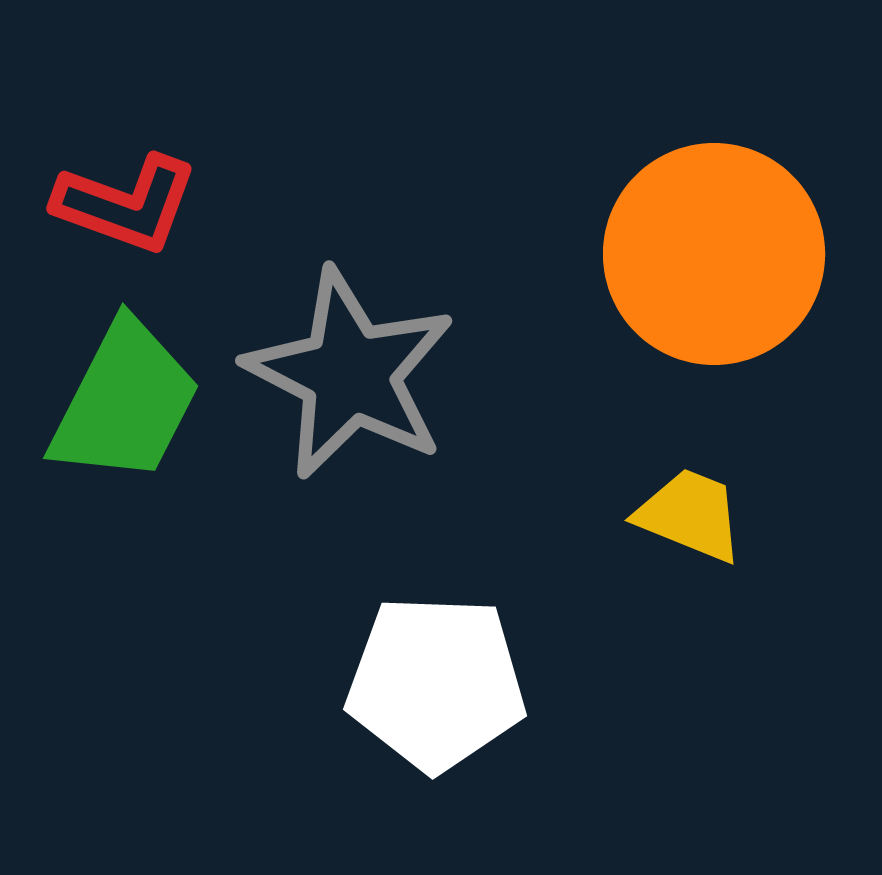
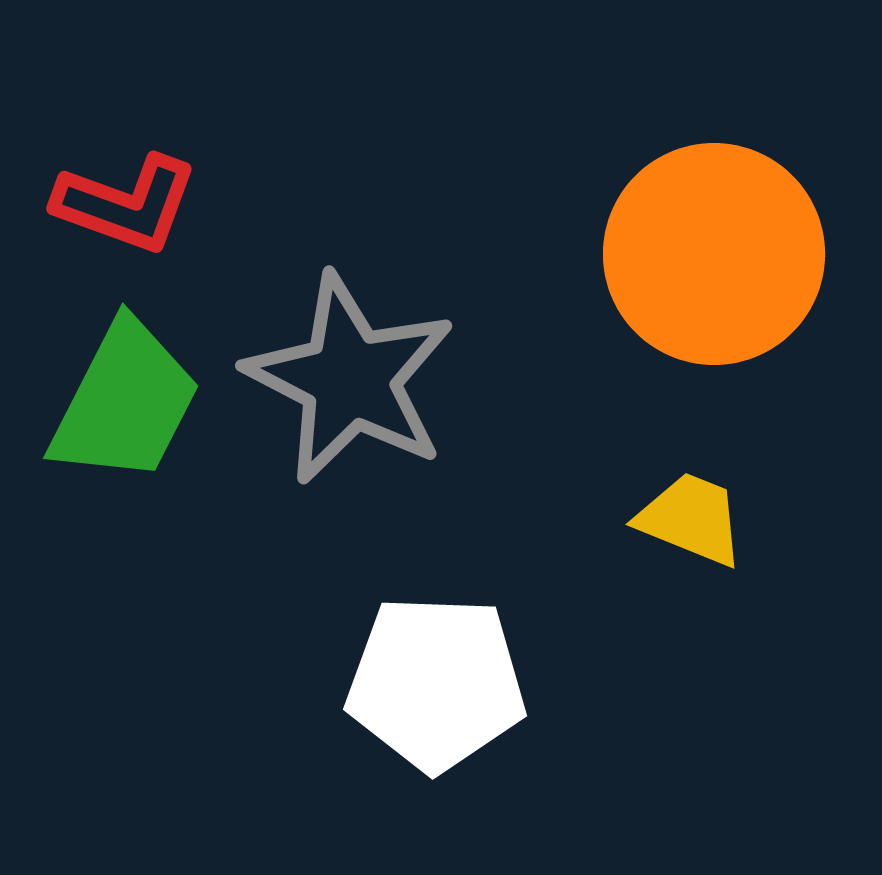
gray star: moved 5 px down
yellow trapezoid: moved 1 px right, 4 px down
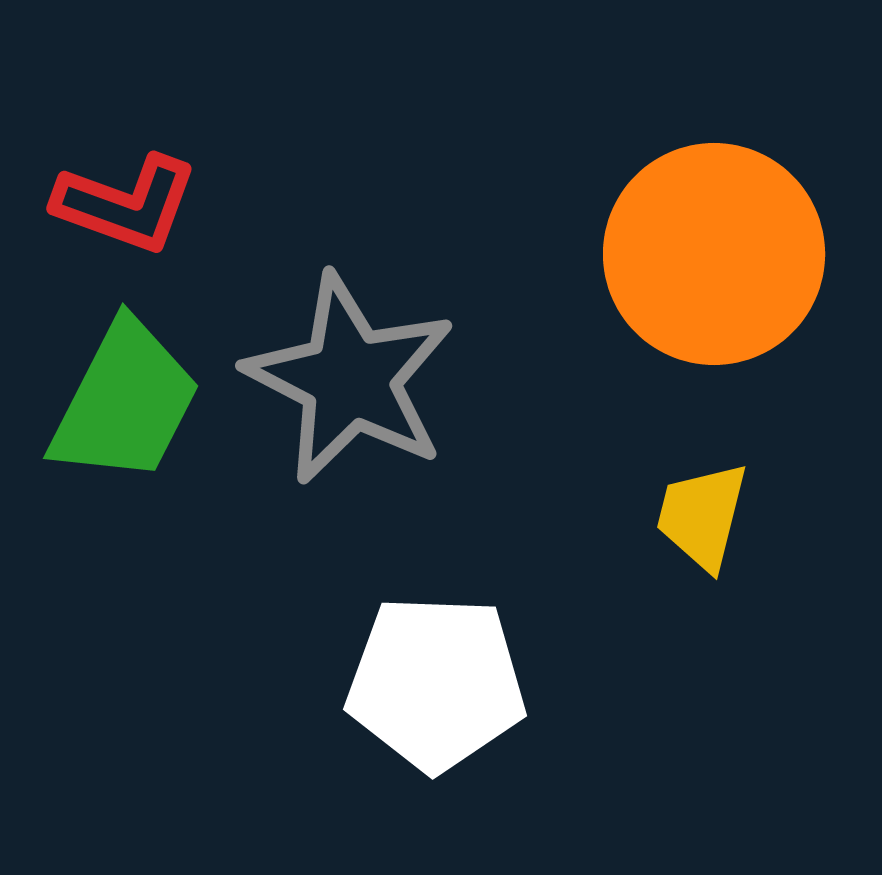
yellow trapezoid: moved 11 px right, 3 px up; rotated 98 degrees counterclockwise
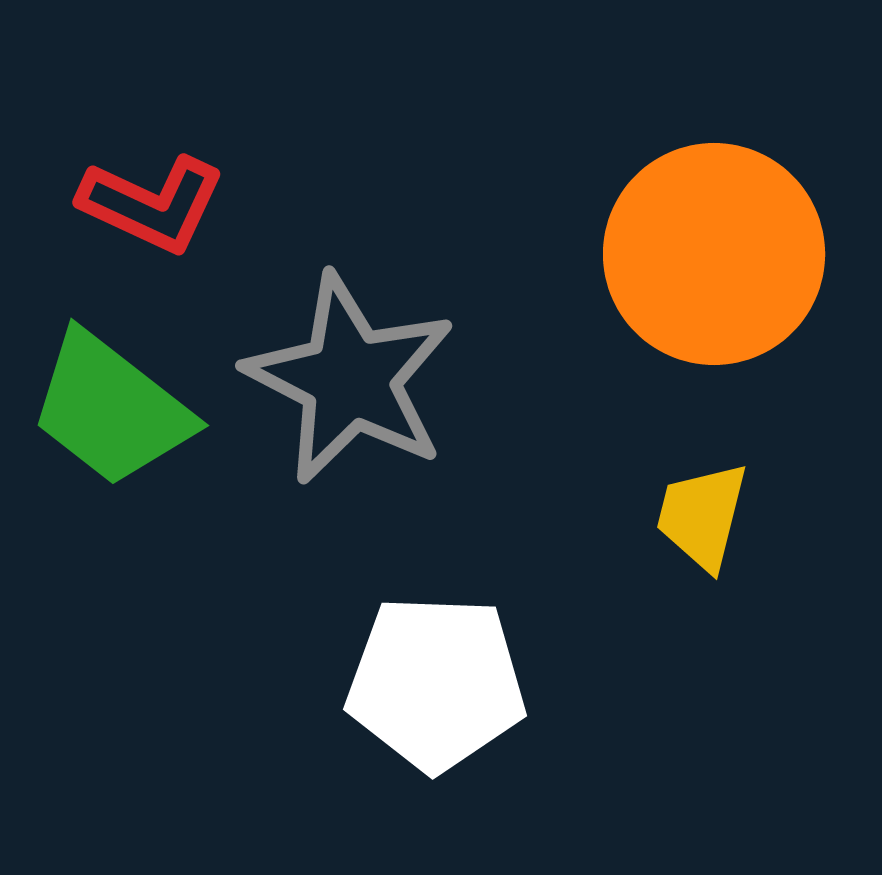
red L-shape: moved 26 px right; rotated 5 degrees clockwise
green trapezoid: moved 14 px left, 7 px down; rotated 101 degrees clockwise
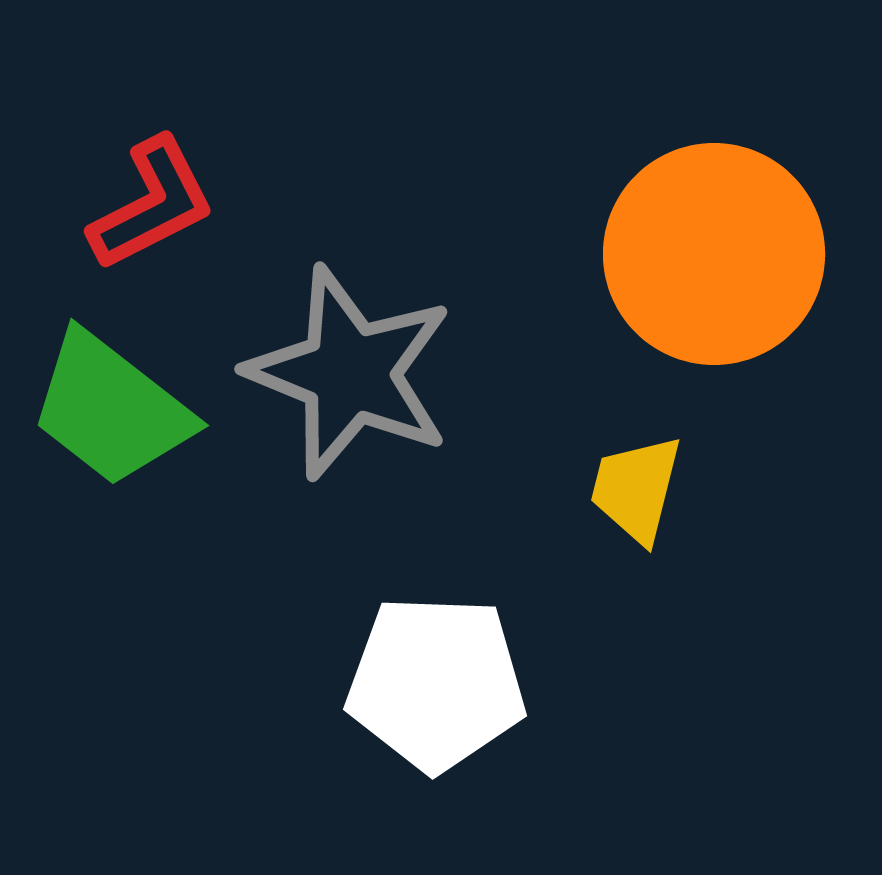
red L-shape: rotated 52 degrees counterclockwise
gray star: moved 6 px up; rotated 5 degrees counterclockwise
yellow trapezoid: moved 66 px left, 27 px up
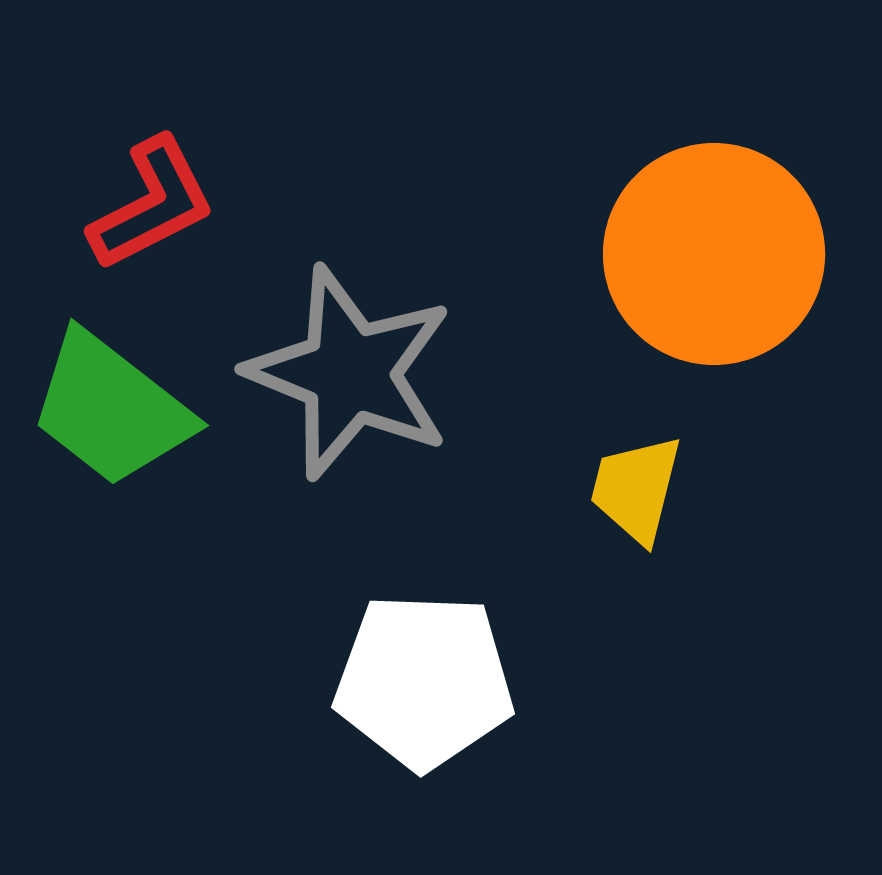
white pentagon: moved 12 px left, 2 px up
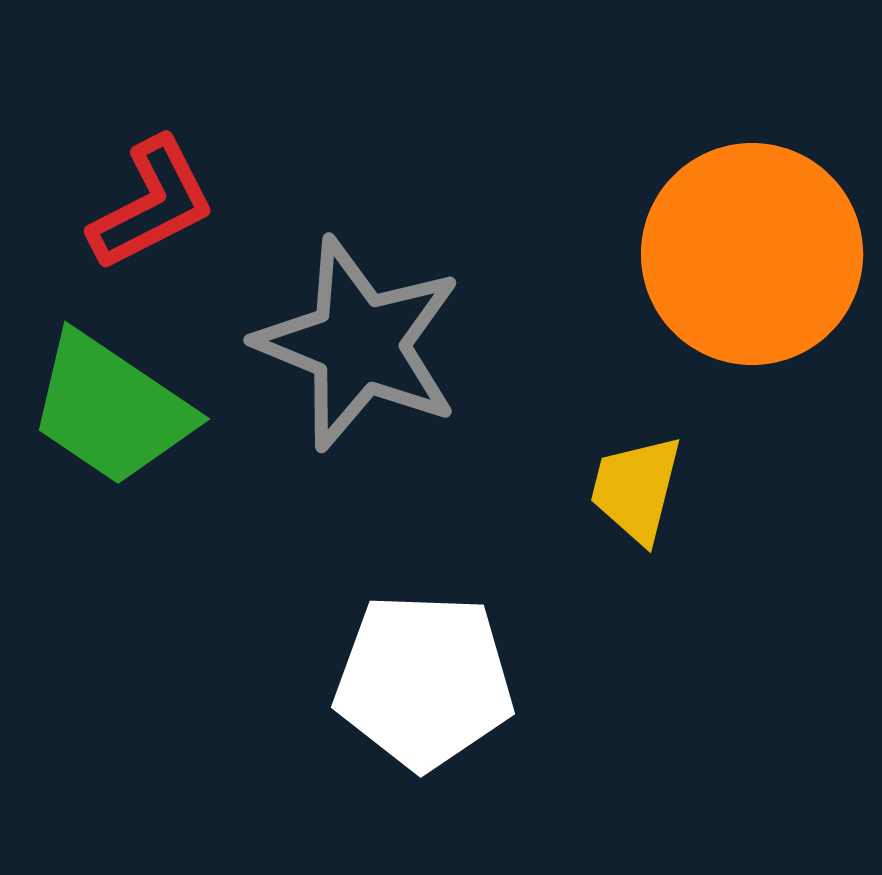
orange circle: moved 38 px right
gray star: moved 9 px right, 29 px up
green trapezoid: rotated 4 degrees counterclockwise
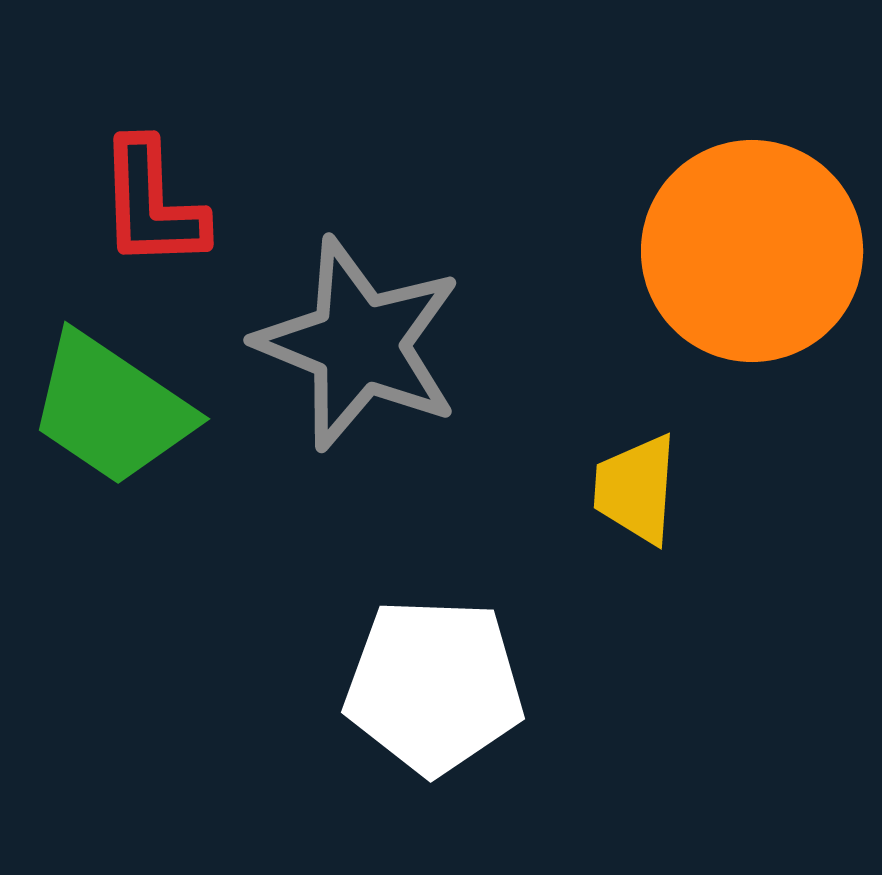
red L-shape: rotated 115 degrees clockwise
orange circle: moved 3 px up
yellow trapezoid: rotated 10 degrees counterclockwise
white pentagon: moved 10 px right, 5 px down
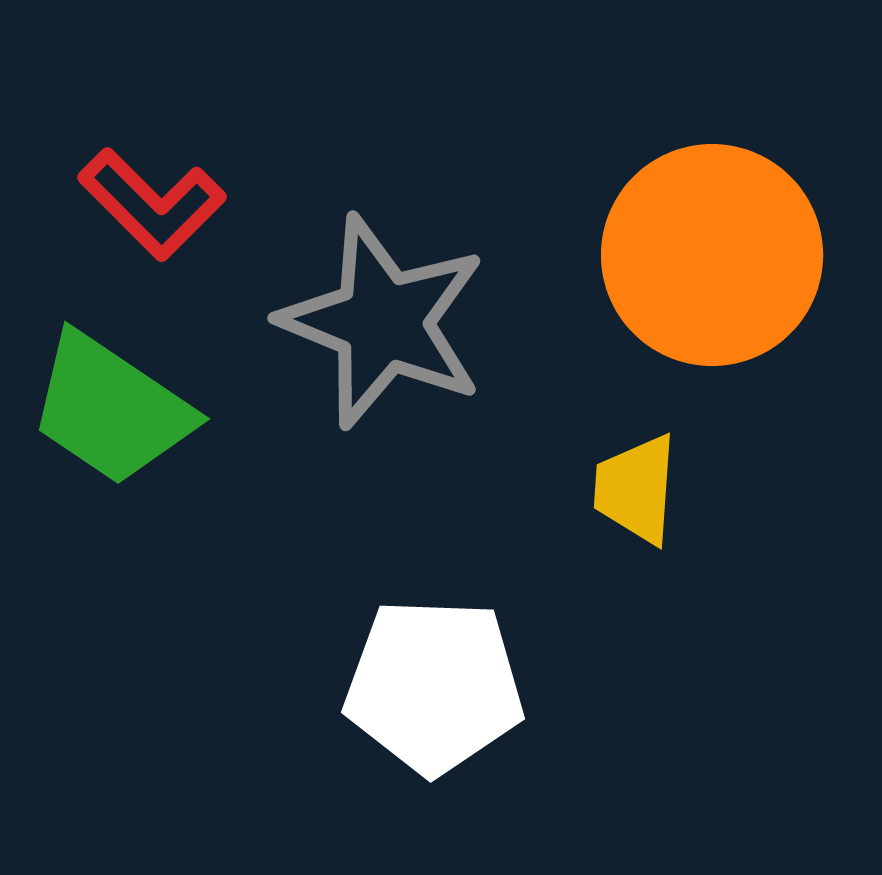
red L-shape: rotated 43 degrees counterclockwise
orange circle: moved 40 px left, 4 px down
gray star: moved 24 px right, 22 px up
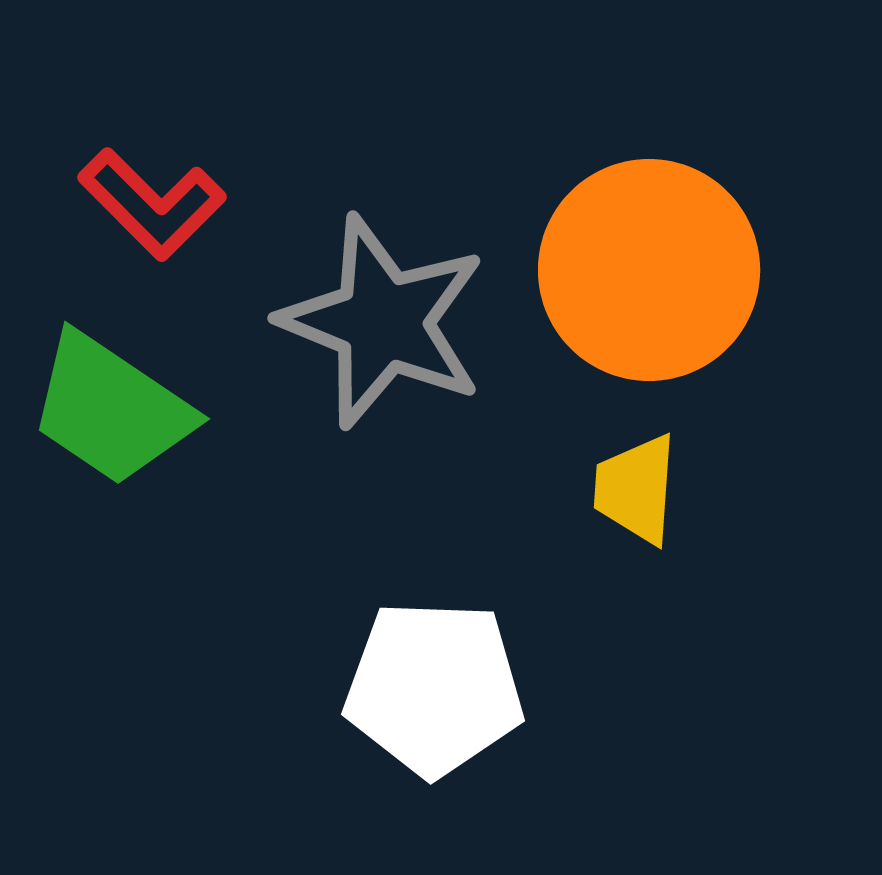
orange circle: moved 63 px left, 15 px down
white pentagon: moved 2 px down
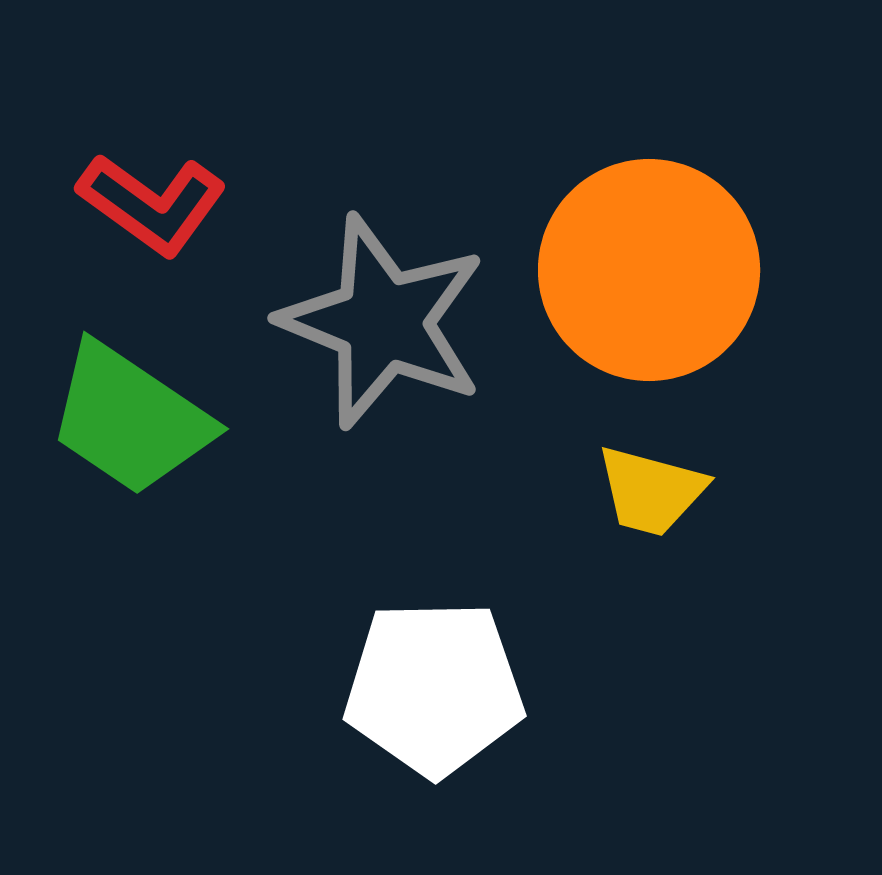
red L-shape: rotated 9 degrees counterclockwise
green trapezoid: moved 19 px right, 10 px down
yellow trapezoid: moved 15 px right, 2 px down; rotated 79 degrees counterclockwise
white pentagon: rotated 3 degrees counterclockwise
